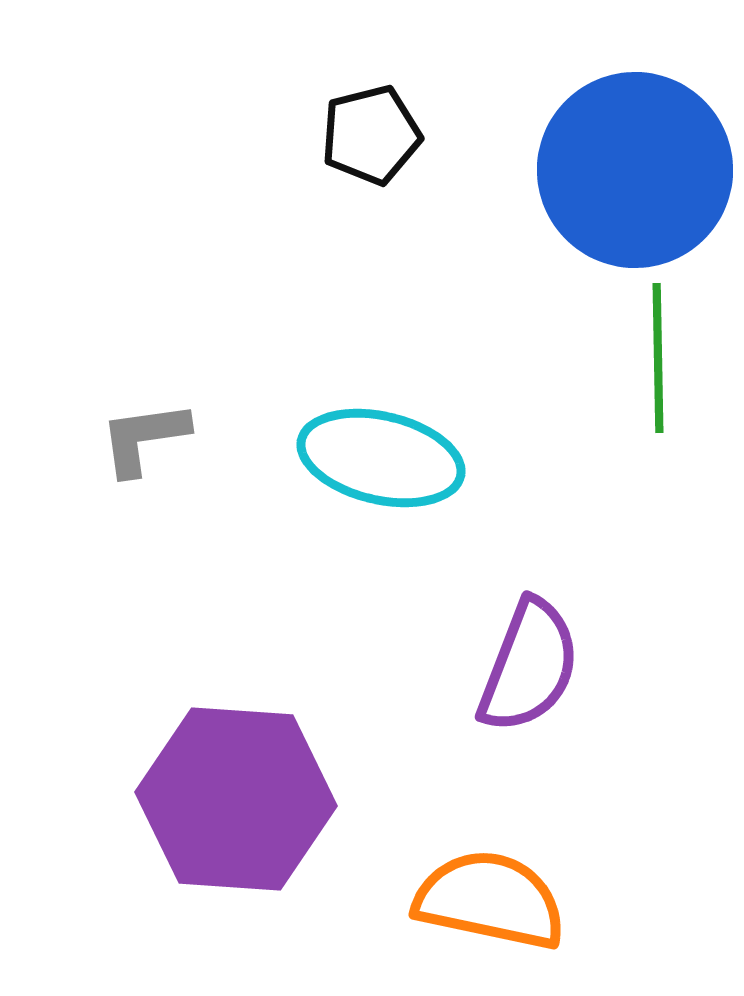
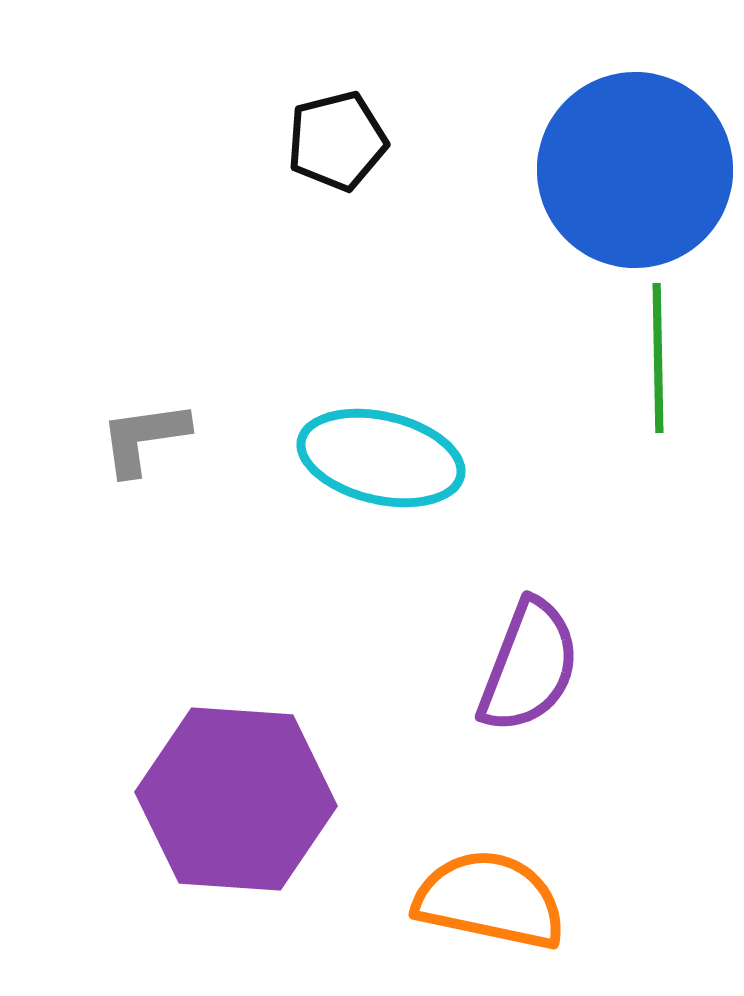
black pentagon: moved 34 px left, 6 px down
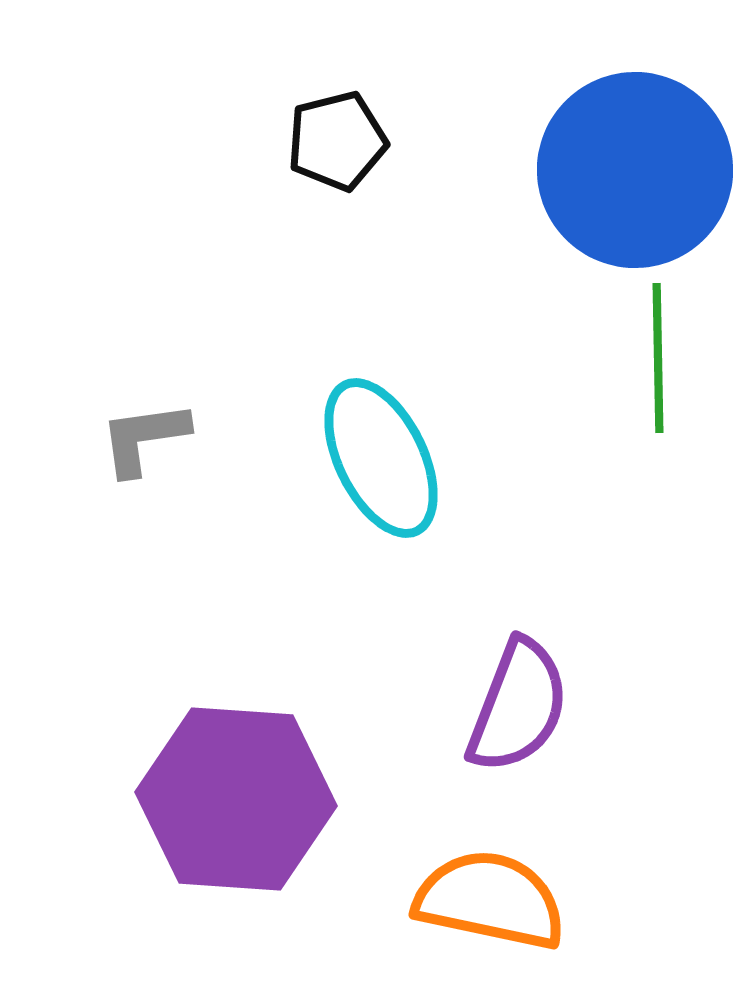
cyan ellipse: rotated 51 degrees clockwise
purple semicircle: moved 11 px left, 40 px down
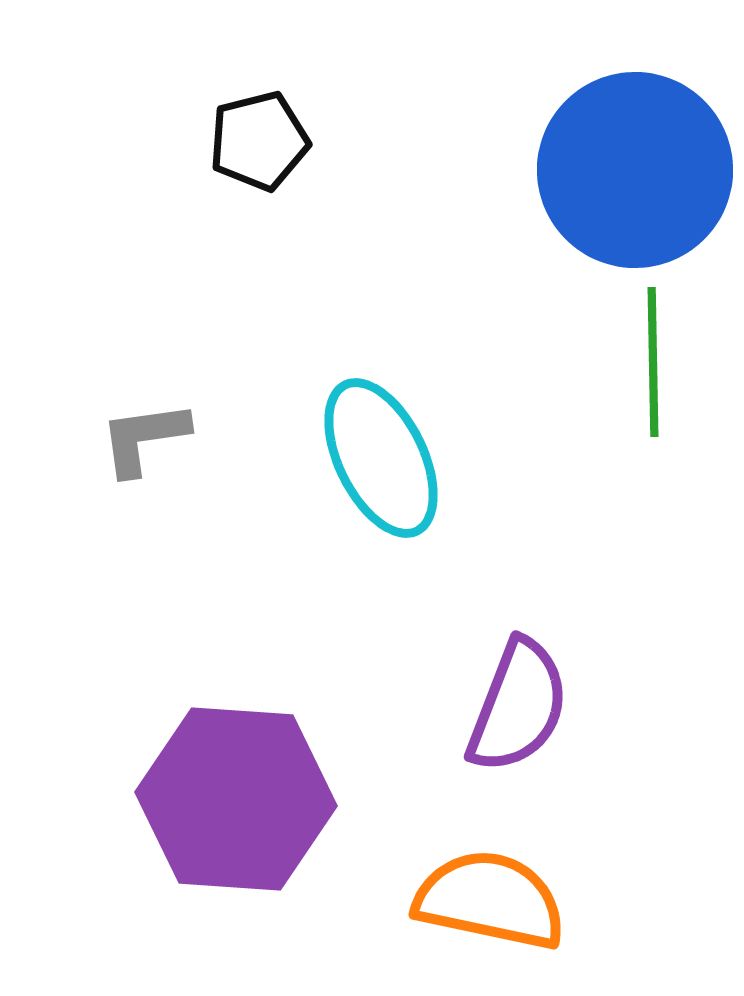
black pentagon: moved 78 px left
green line: moved 5 px left, 4 px down
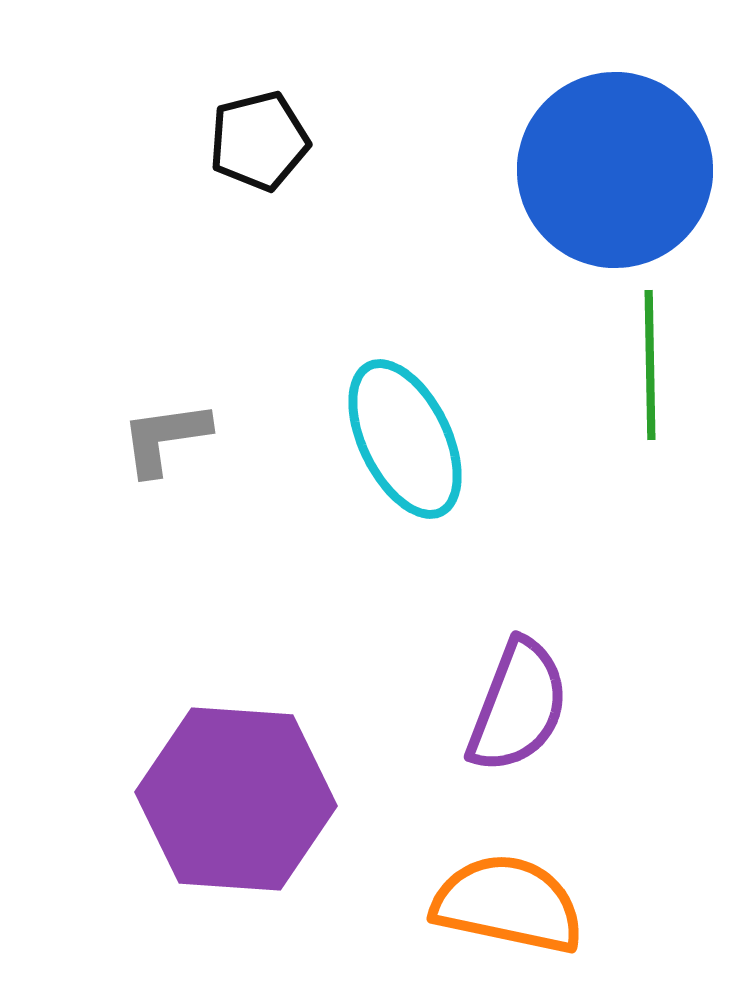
blue circle: moved 20 px left
green line: moved 3 px left, 3 px down
gray L-shape: moved 21 px right
cyan ellipse: moved 24 px right, 19 px up
orange semicircle: moved 18 px right, 4 px down
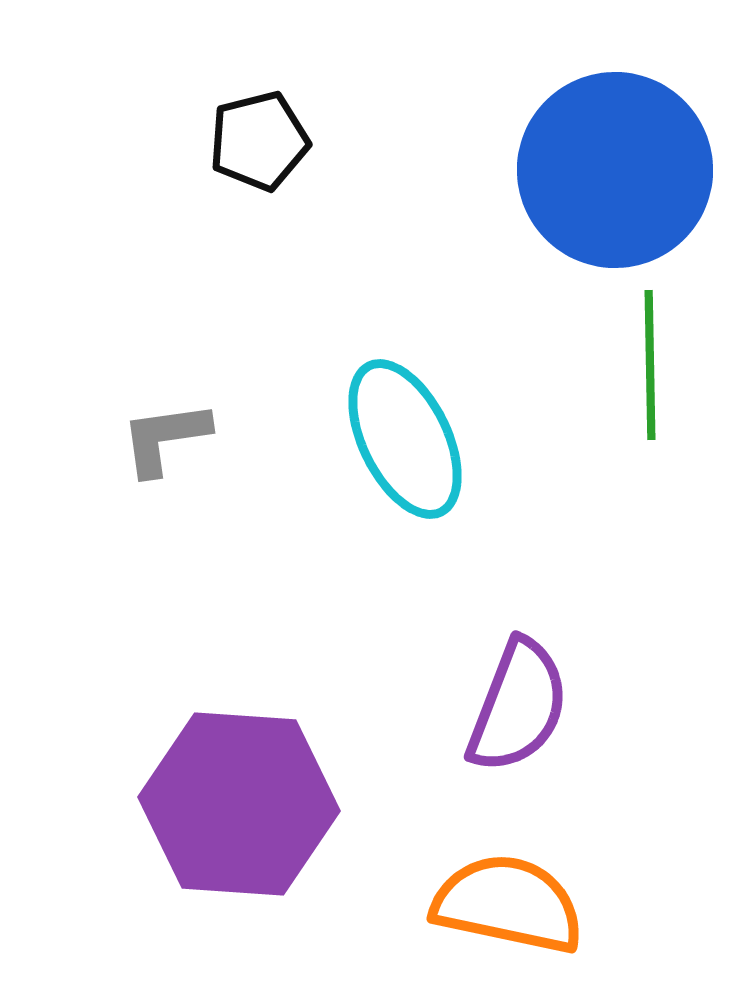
purple hexagon: moved 3 px right, 5 px down
